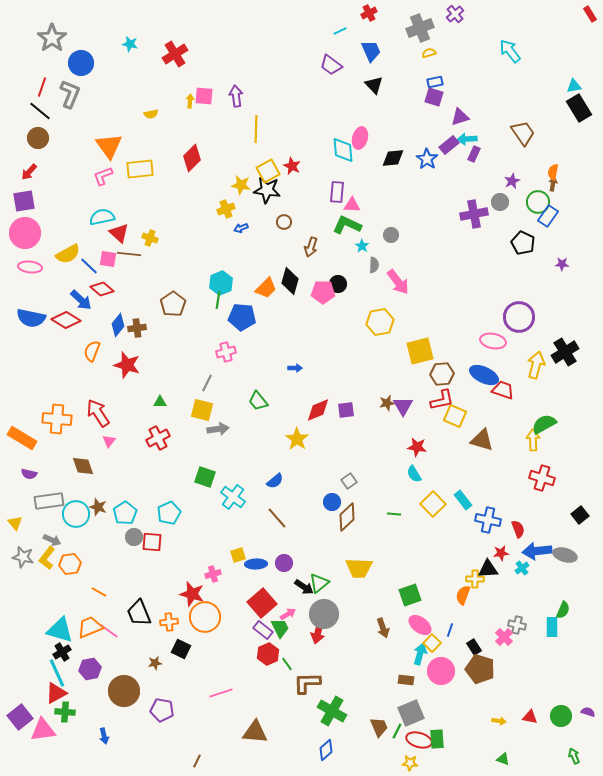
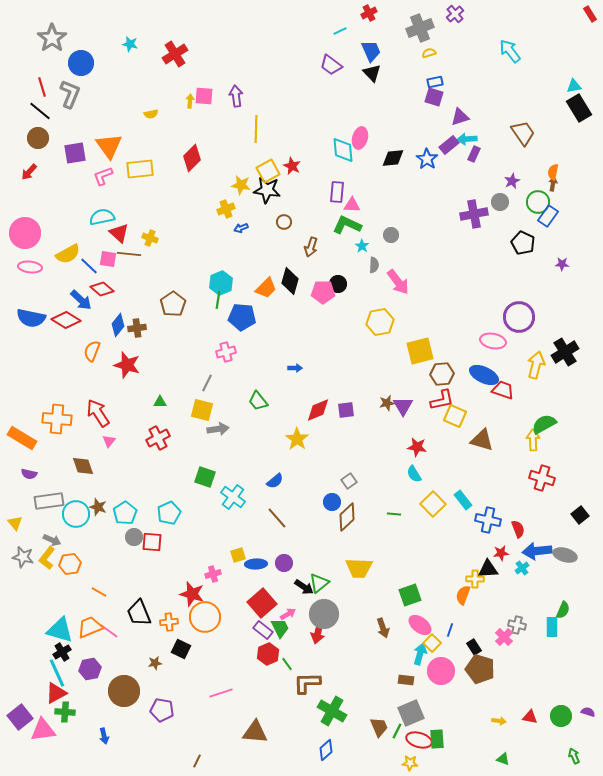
black triangle at (374, 85): moved 2 px left, 12 px up
red line at (42, 87): rotated 36 degrees counterclockwise
purple square at (24, 201): moved 51 px right, 48 px up
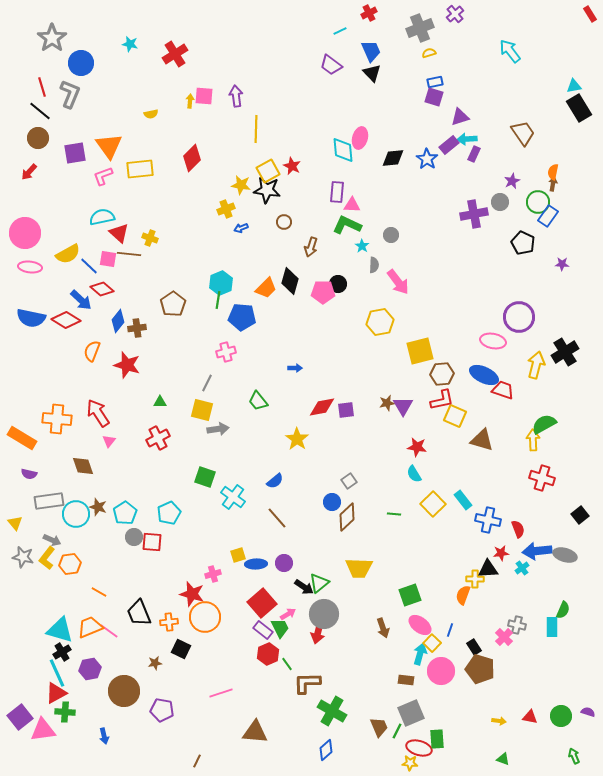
blue diamond at (118, 325): moved 4 px up
red diamond at (318, 410): moved 4 px right, 3 px up; rotated 12 degrees clockwise
red ellipse at (419, 740): moved 8 px down
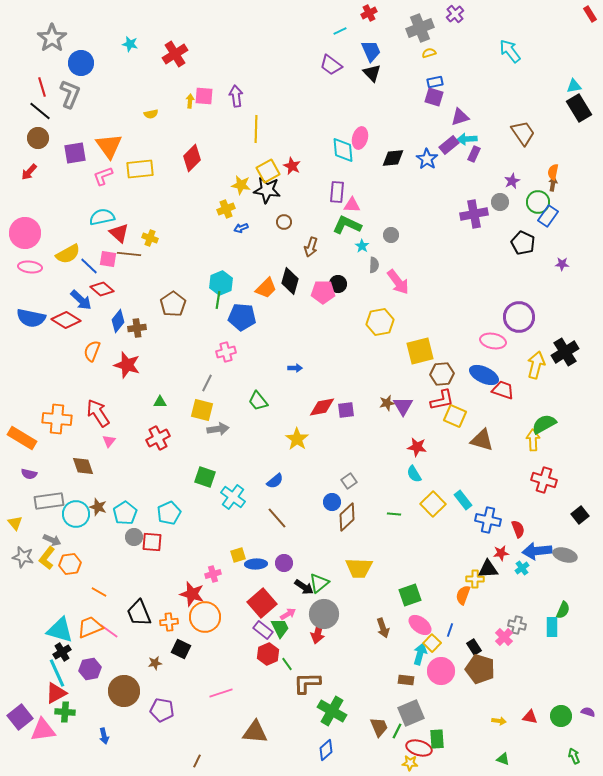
red cross at (542, 478): moved 2 px right, 2 px down
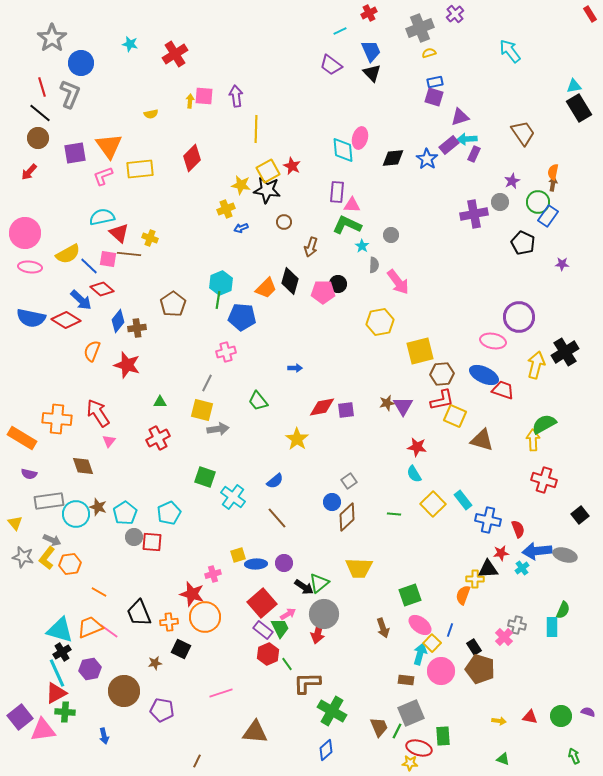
black line at (40, 111): moved 2 px down
green rectangle at (437, 739): moved 6 px right, 3 px up
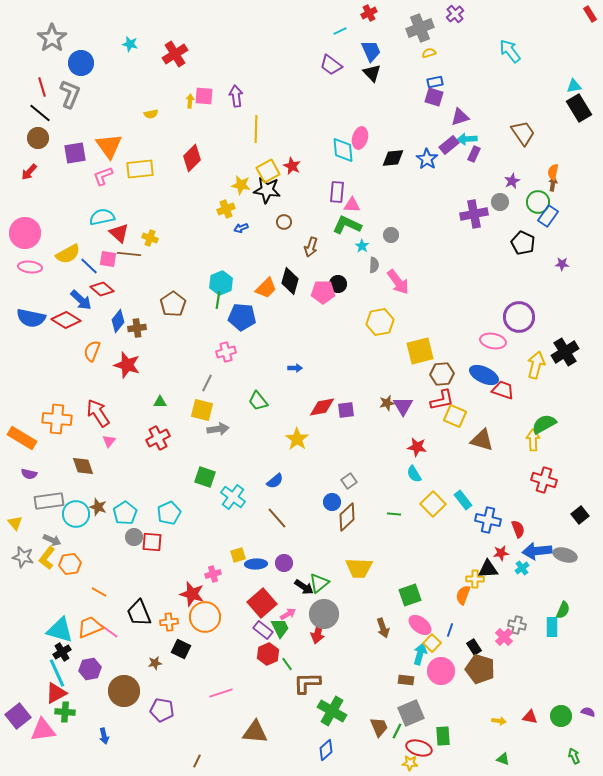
purple square at (20, 717): moved 2 px left, 1 px up
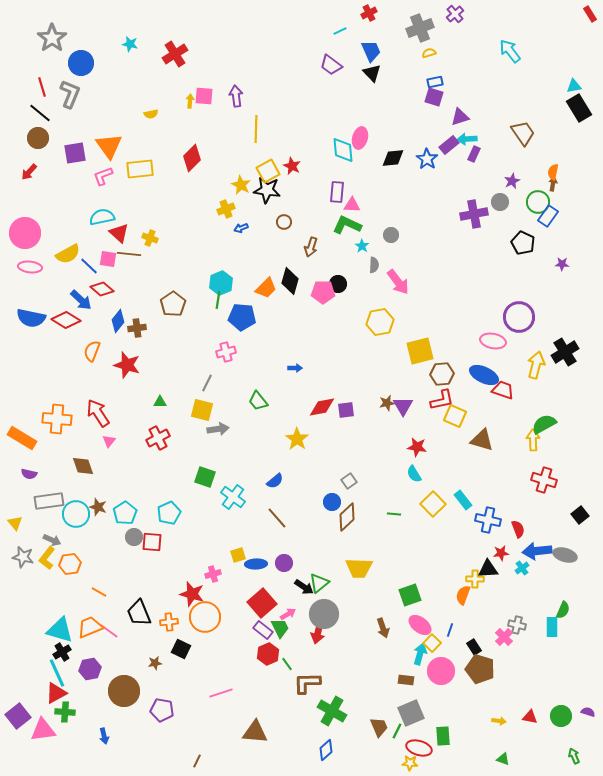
yellow star at (241, 185): rotated 18 degrees clockwise
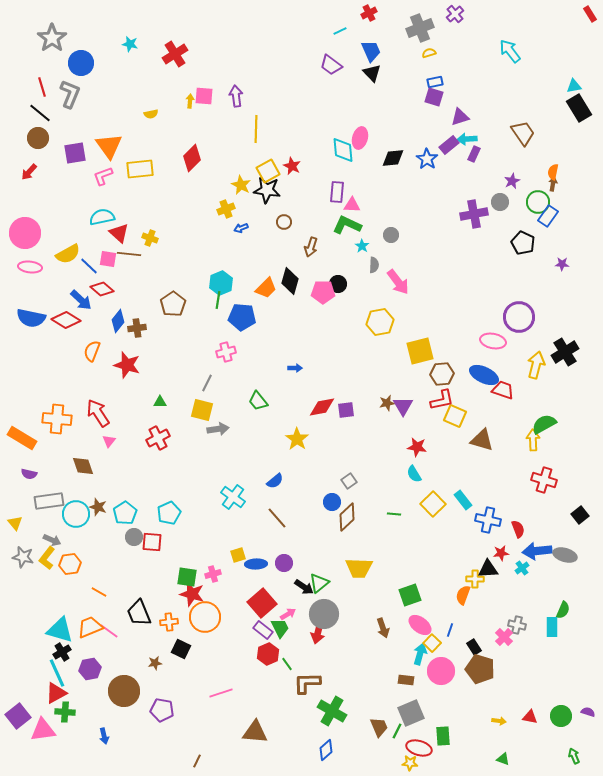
green square at (205, 477): moved 18 px left, 100 px down; rotated 10 degrees counterclockwise
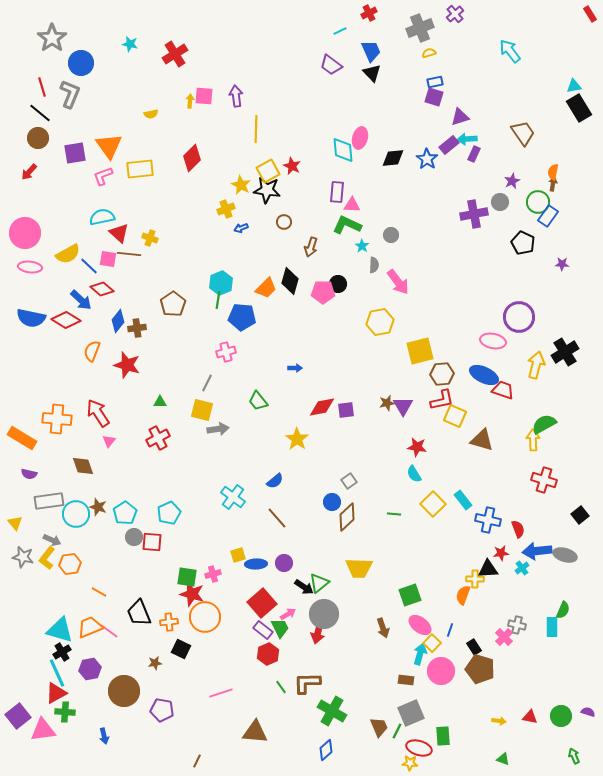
green line at (287, 664): moved 6 px left, 23 px down
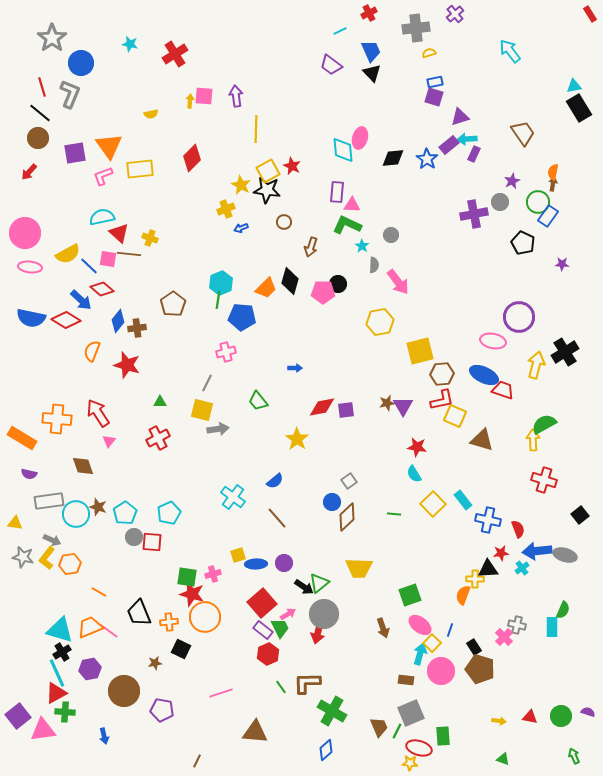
gray cross at (420, 28): moved 4 px left; rotated 16 degrees clockwise
yellow triangle at (15, 523): rotated 42 degrees counterclockwise
